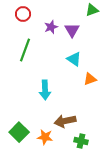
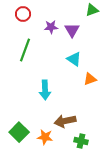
purple star: rotated 16 degrees clockwise
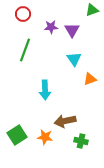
cyan triangle: rotated 21 degrees clockwise
green square: moved 2 px left, 3 px down; rotated 12 degrees clockwise
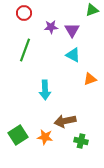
red circle: moved 1 px right, 1 px up
cyan triangle: moved 1 px left, 4 px up; rotated 28 degrees counterclockwise
green square: moved 1 px right
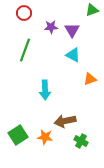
green cross: rotated 16 degrees clockwise
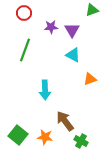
brown arrow: rotated 65 degrees clockwise
green square: rotated 18 degrees counterclockwise
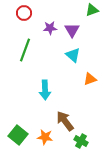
purple star: moved 1 px left, 1 px down
cyan triangle: rotated 14 degrees clockwise
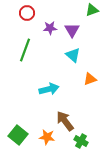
red circle: moved 3 px right
cyan arrow: moved 4 px right, 1 px up; rotated 102 degrees counterclockwise
orange star: moved 2 px right
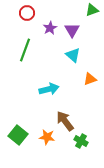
purple star: rotated 24 degrees counterclockwise
